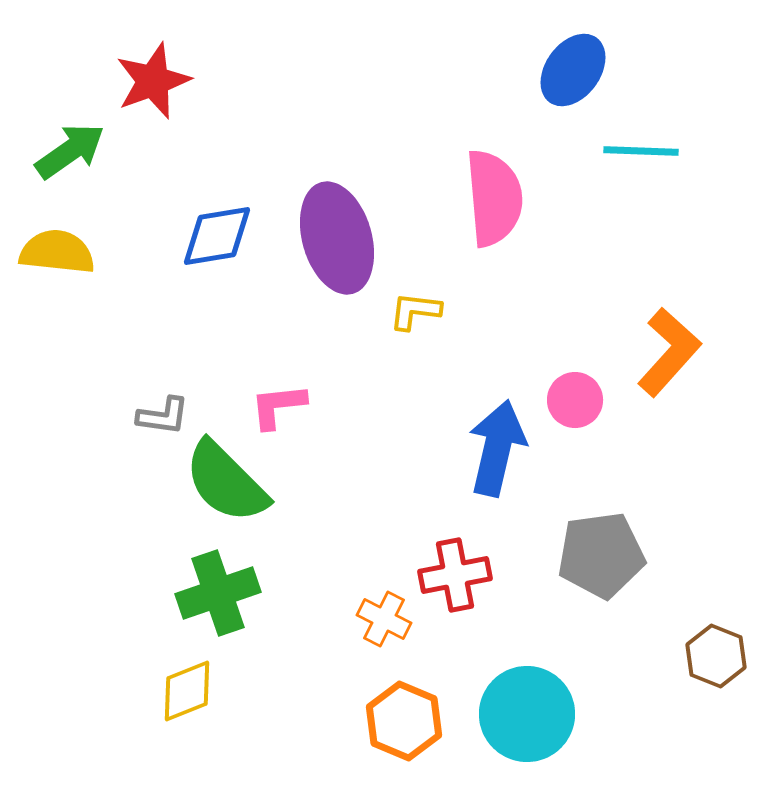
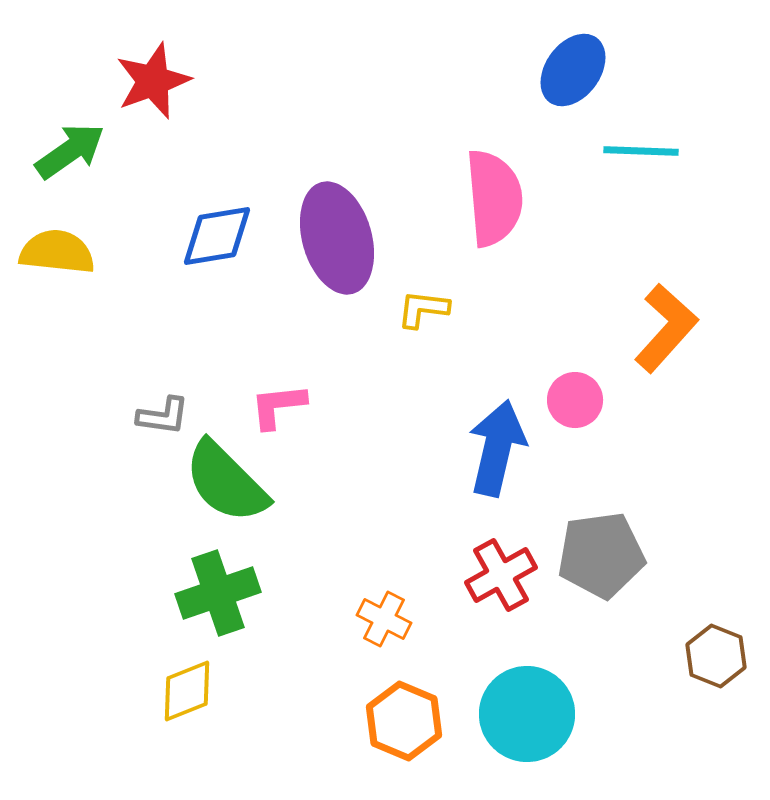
yellow L-shape: moved 8 px right, 2 px up
orange L-shape: moved 3 px left, 24 px up
red cross: moved 46 px right; rotated 18 degrees counterclockwise
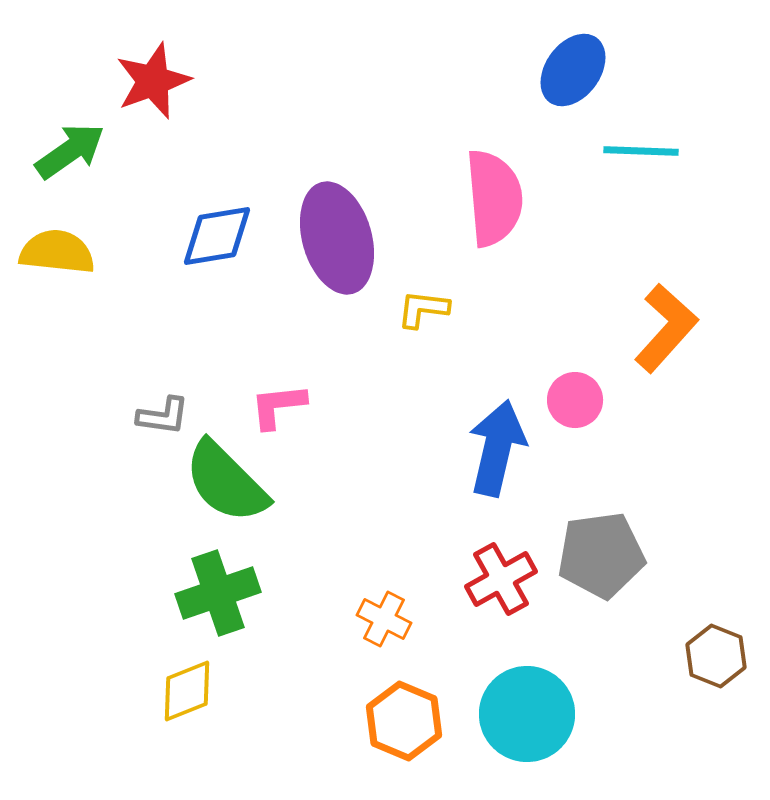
red cross: moved 4 px down
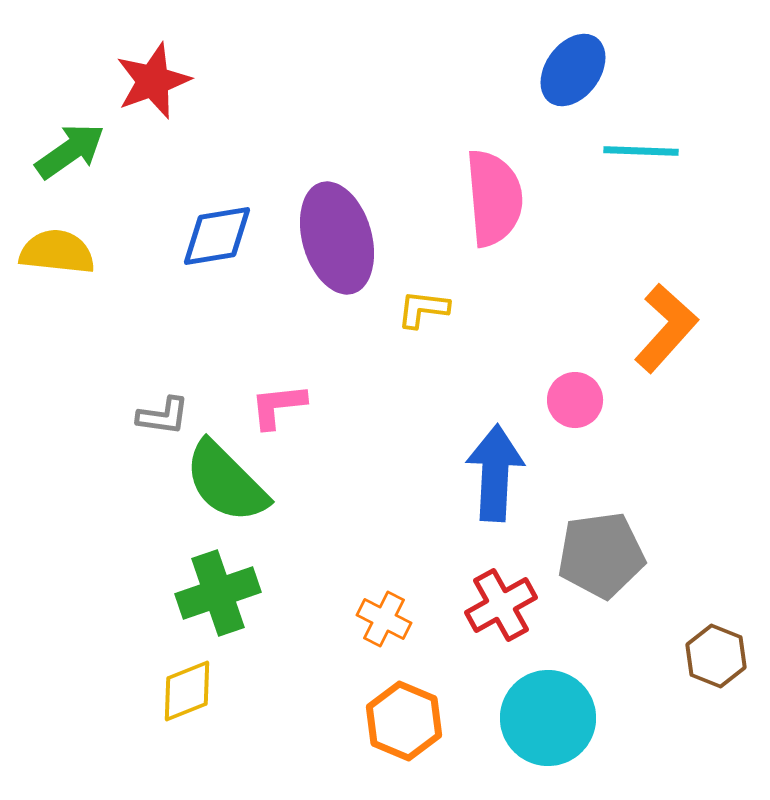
blue arrow: moved 2 px left, 25 px down; rotated 10 degrees counterclockwise
red cross: moved 26 px down
cyan circle: moved 21 px right, 4 px down
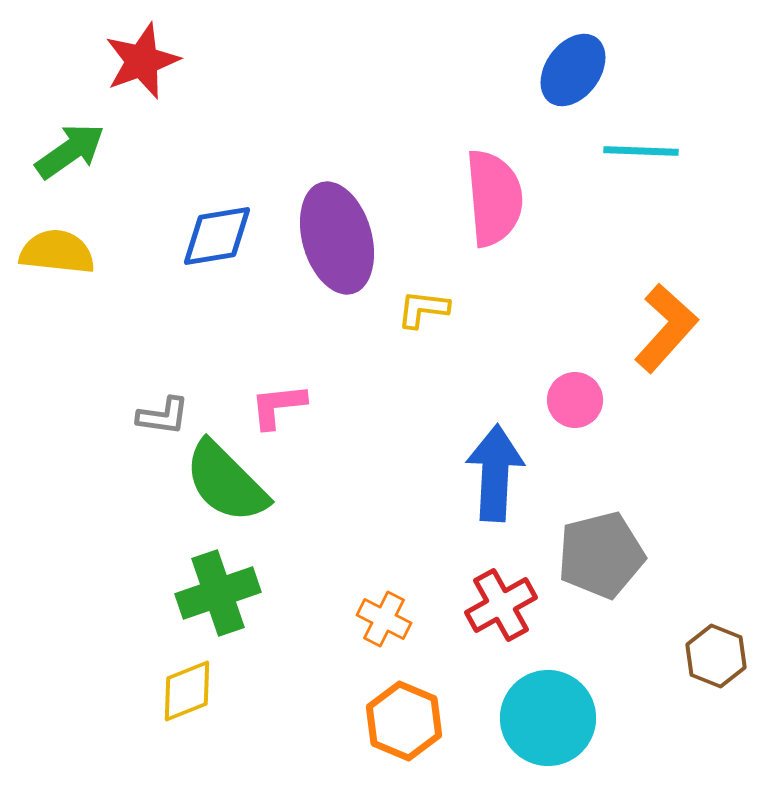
red star: moved 11 px left, 20 px up
gray pentagon: rotated 6 degrees counterclockwise
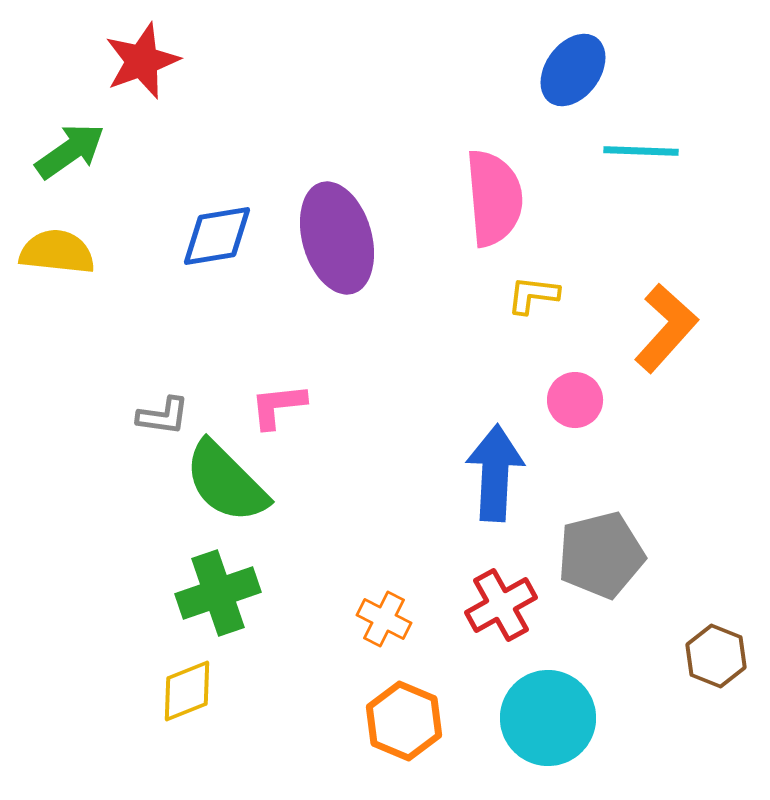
yellow L-shape: moved 110 px right, 14 px up
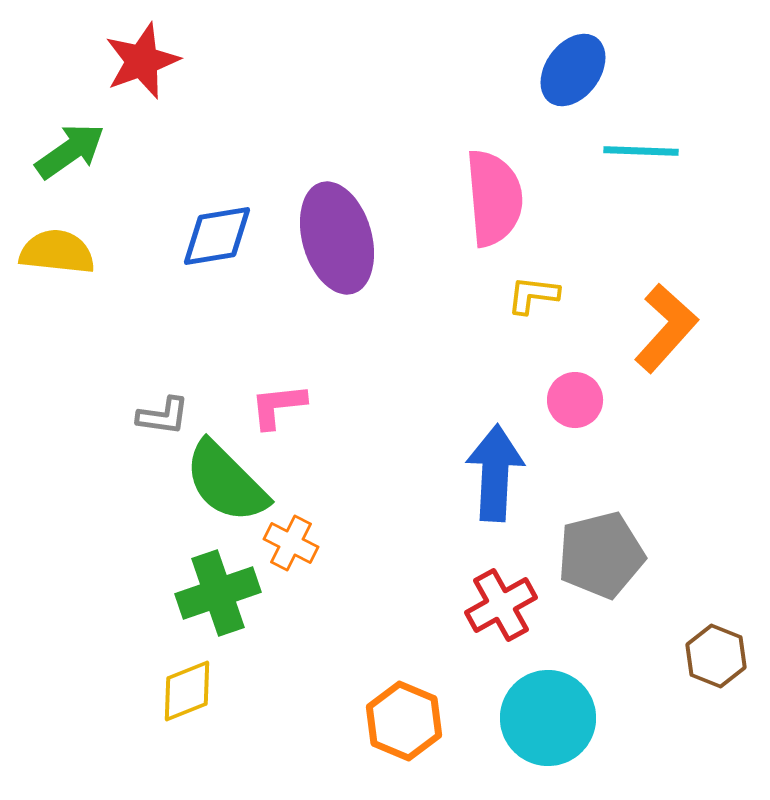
orange cross: moved 93 px left, 76 px up
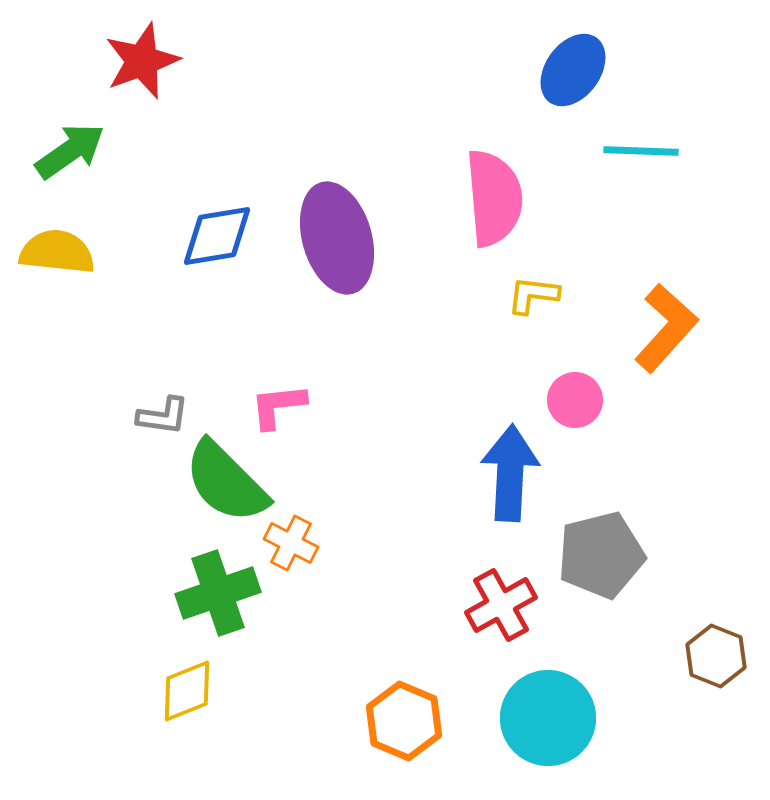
blue arrow: moved 15 px right
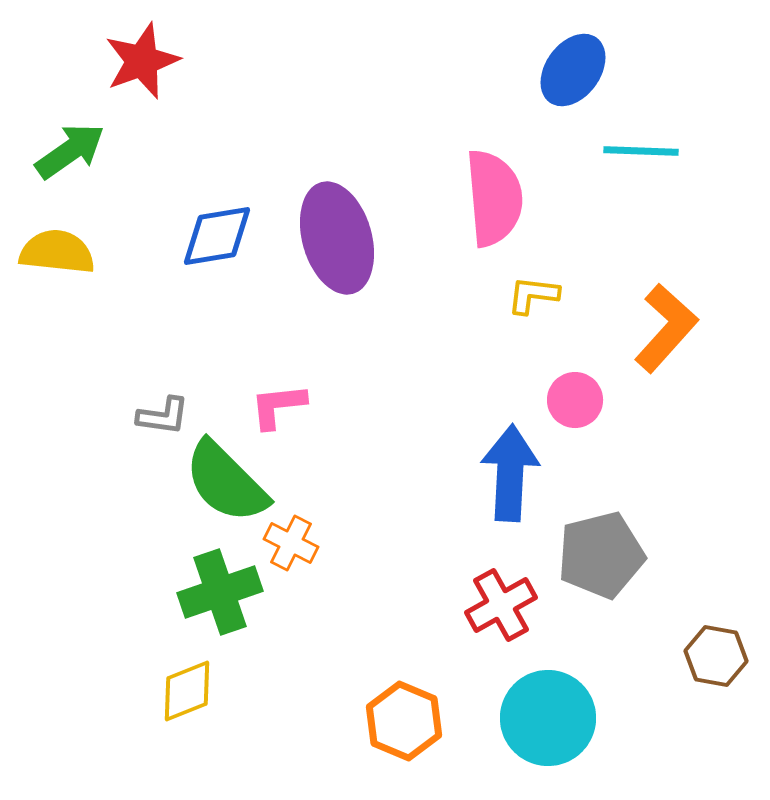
green cross: moved 2 px right, 1 px up
brown hexagon: rotated 12 degrees counterclockwise
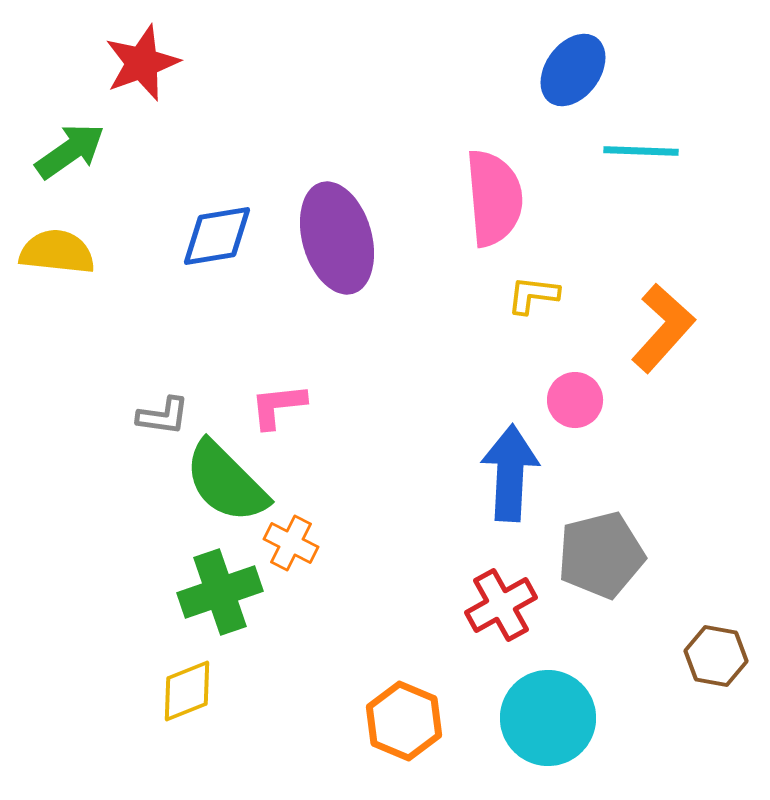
red star: moved 2 px down
orange L-shape: moved 3 px left
